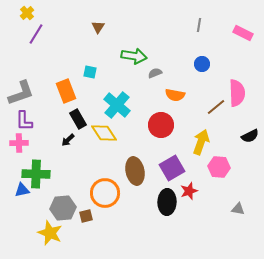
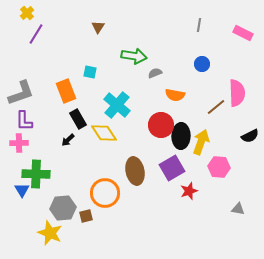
blue triangle: rotated 49 degrees counterclockwise
black ellipse: moved 14 px right, 66 px up
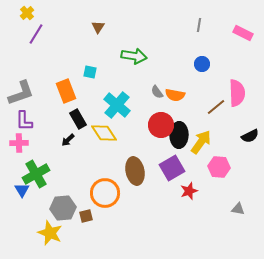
gray semicircle: moved 2 px right, 19 px down; rotated 104 degrees counterclockwise
black ellipse: moved 2 px left, 1 px up
yellow arrow: rotated 15 degrees clockwise
green cross: rotated 32 degrees counterclockwise
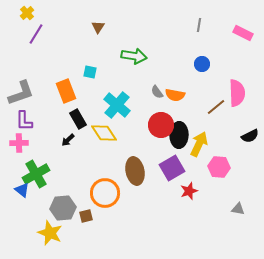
yellow arrow: moved 2 px left, 2 px down; rotated 10 degrees counterclockwise
blue triangle: rotated 21 degrees counterclockwise
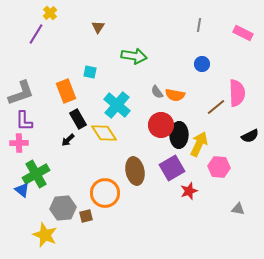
yellow cross: moved 23 px right
yellow star: moved 5 px left, 2 px down
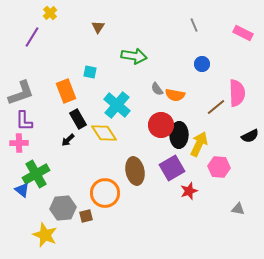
gray line: moved 5 px left; rotated 32 degrees counterclockwise
purple line: moved 4 px left, 3 px down
gray semicircle: moved 3 px up
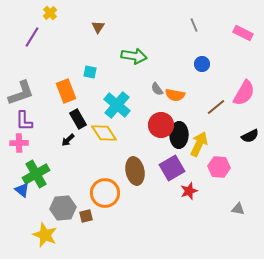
pink semicircle: moved 7 px right; rotated 32 degrees clockwise
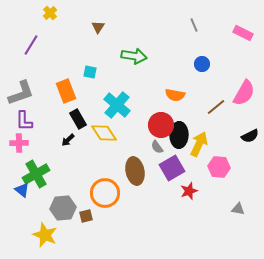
purple line: moved 1 px left, 8 px down
gray semicircle: moved 58 px down
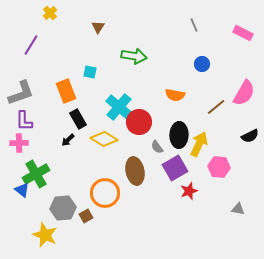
cyan cross: moved 2 px right, 2 px down
red circle: moved 22 px left, 3 px up
yellow diamond: moved 6 px down; rotated 24 degrees counterclockwise
purple square: moved 3 px right
brown square: rotated 16 degrees counterclockwise
